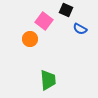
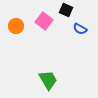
orange circle: moved 14 px left, 13 px up
green trapezoid: rotated 25 degrees counterclockwise
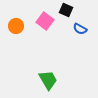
pink square: moved 1 px right
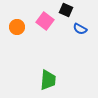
orange circle: moved 1 px right, 1 px down
green trapezoid: rotated 35 degrees clockwise
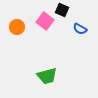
black square: moved 4 px left
green trapezoid: moved 1 px left, 4 px up; rotated 70 degrees clockwise
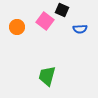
blue semicircle: rotated 32 degrees counterclockwise
green trapezoid: rotated 120 degrees clockwise
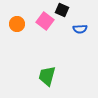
orange circle: moved 3 px up
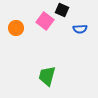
orange circle: moved 1 px left, 4 px down
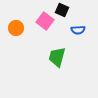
blue semicircle: moved 2 px left, 1 px down
green trapezoid: moved 10 px right, 19 px up
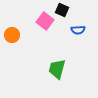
orange circle: moved 4 px left, 7 px down
green trapezoid: moved 12 px down
